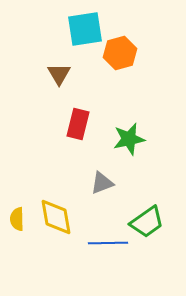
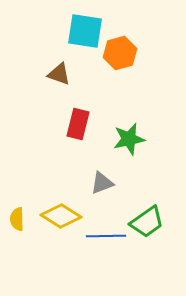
cyan square: moved 2 px down; rotated 18 degrees clockwise
brown triangle: rotated 40 degrees counterclockwise
yellow diamond: moved 5 px right, 1 px up; rotated 48 degrees counterclockwise
blue line: moved 2 px left, 7 px up
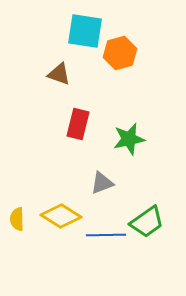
blue line: moved 1 px up
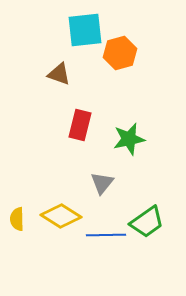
cyan square: moved 1 px up; rotated 15 degrees counterclockwise
red rectangle: moved 2 px right, 1 px down
gray triangle: rotated 30 degrees counterclockwise
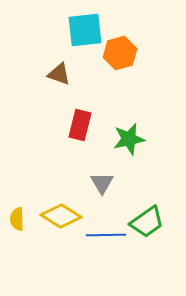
gray triangle: rotated 10 degrees counterclockwise
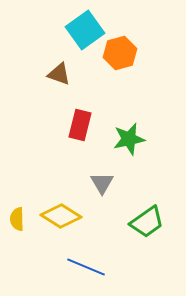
cyan square: rotated 30 degrees counterclockwise
blue line: moved 20 px left, 32 px down; rotated 24 degrees clockwise
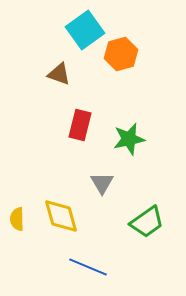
orange hexagon: moved 1 px right, 1 px down
yellow diamond: rotated 42 degrees clockwise
blue line: moved 2 px right
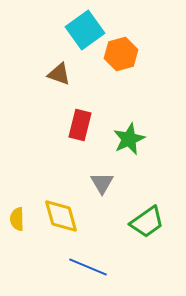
green star: rotated 12 degrees counterclockwise
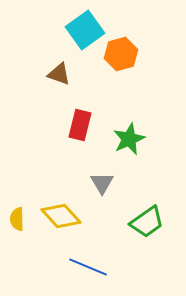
yellow diamond: rotated 27 degrees counterclockwise
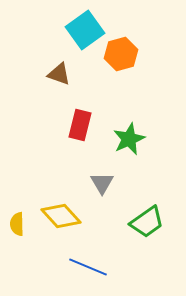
yellow semicircle: moved 5 px down
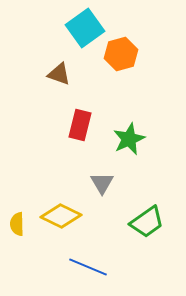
cyan square: moved 2 px up
yellow diamond: rotated 21 degrees counterclockwise
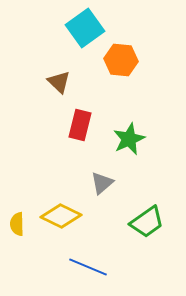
orange hexagon: moved 6 px down; rotated 20 degrees clockwise
brown triangle: moved 8 px down; rotated 25 degrees clockwise
gray triangle: rotated 20 degrees clockwise
